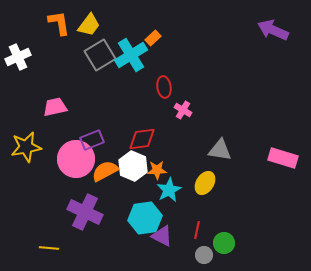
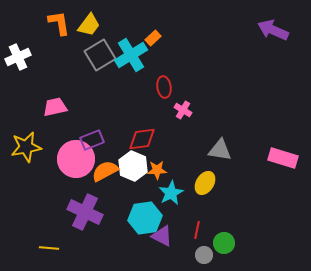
cyan star: moved 2 px right, 3 px down
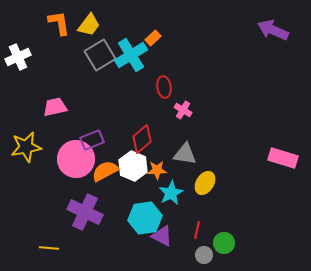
red diamond: rotated 32 degrees counterclockwise
gray triangle: moved 35 px left, 4 px down
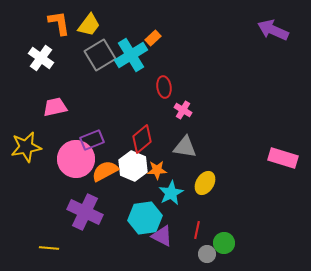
white cross: moved 23 px right, 1 px down; rotated 30 degrees counterclockwise
gray triangle: moved 7 px up
gray circle: moved 3 px right, 1 px up
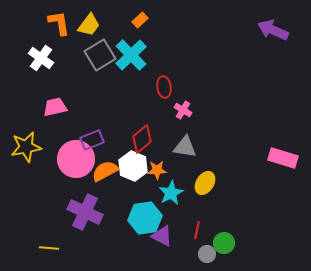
orange rectangle: moved 13 px left, 18 px up
cyan cross: rotated 12 degrees counterclockwise
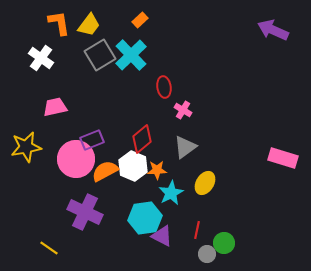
gray triangle: rotated 45 degrees counterclockwise
yellow line: rotated 30 degrees clockwise
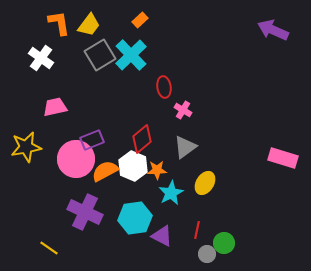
cyan hexagon: moved 10 px left
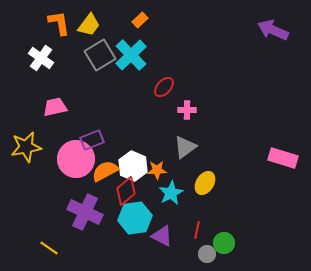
red ellipse: rotated 50 degrees clockwise
pink cross: moved 4 px right; rotated 30 degrees counterclockwise
red diamond: moved 16 px left, 52 px down
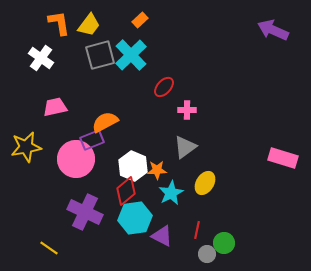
gray square: rotated 16 degrees clockwise
orange semicircle: moved 49 px up
